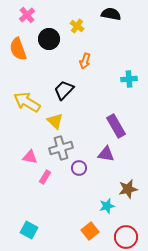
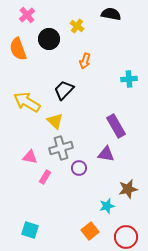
cyan square: moved 1 px right; rotated 12 degrees counterclockwise
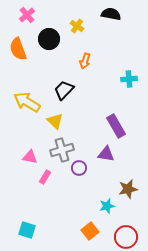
gray cross: moved 1 px right, 2 px down
cyan square: moved 3 px left
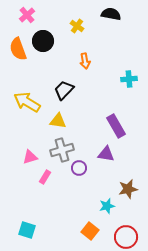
black circle: moved 6 px left, 2 px down
orange arrow: rotated 28 degrees counterclockwise
yellow triangle: moved 3 px right; rotated 36 degrees counterclockwise
pink triangle: rotated 28 degrees counterclockwise
orange square: rotated 12 degrees counterclockwise
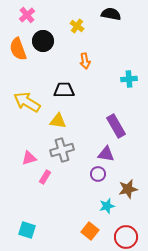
black trapezoid: rotated 45 degrees clockwise
pink triangle: moved 1 px left, 1 px down
purple circle: moved 19 px right, 6 px down
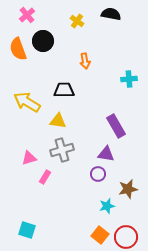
yellow cross: moved 5 px up
orange square: moved 10 px right, 4 px down
